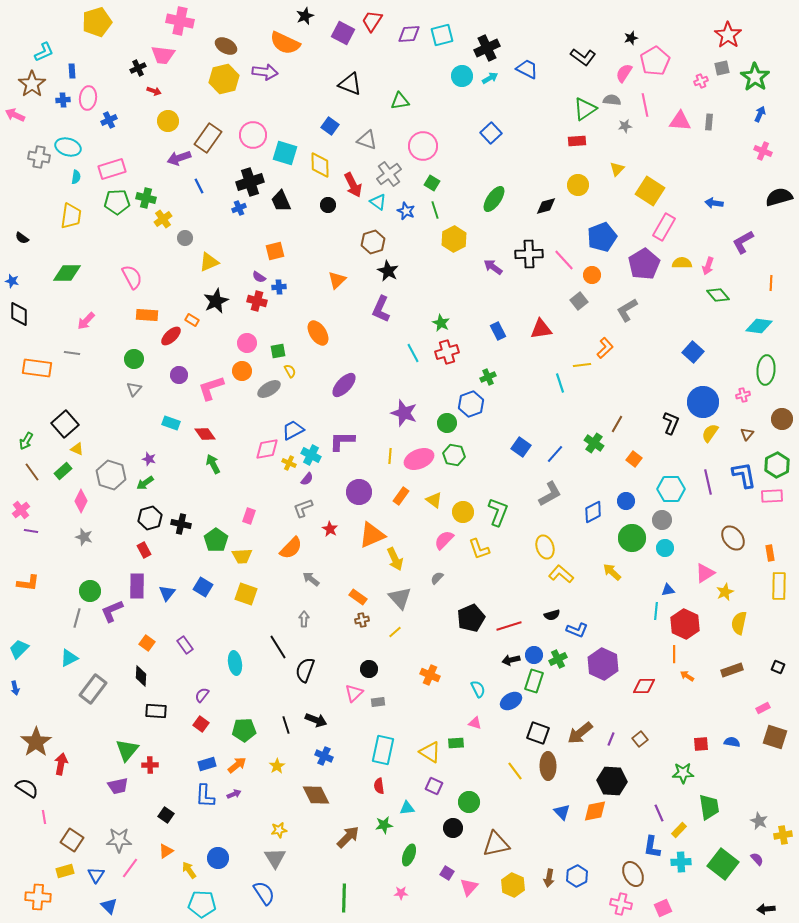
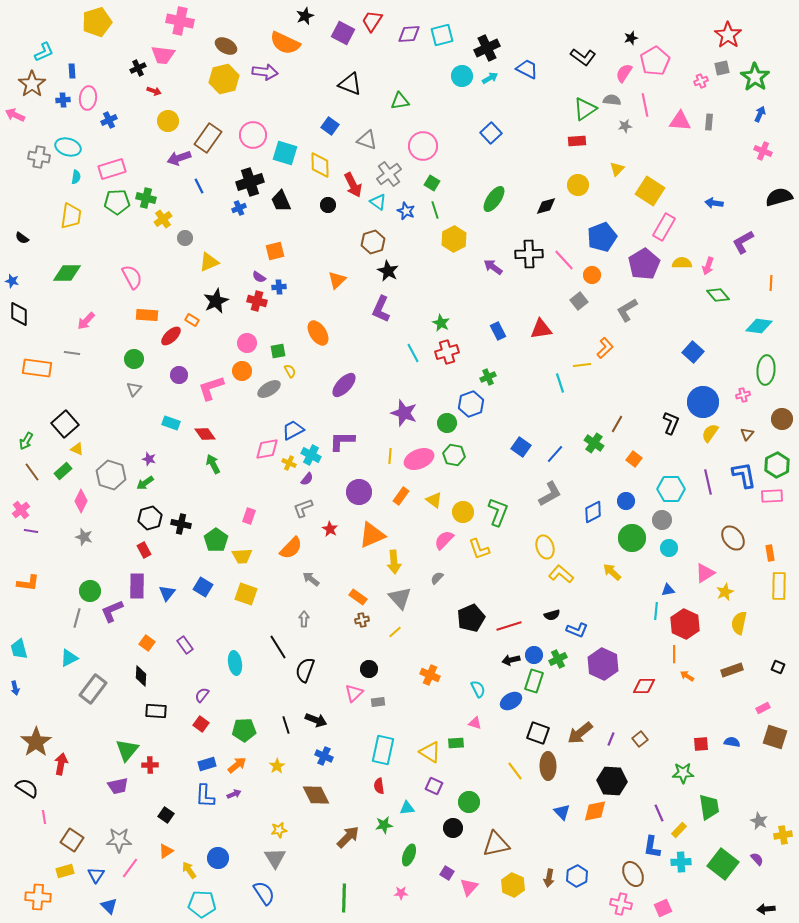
cyan circle at (665, 548): moved 4 px right
yellow arrow at (395, 559): moved 1 px left, 3 px down; rotated 20 degrees clockwise
cyan trapezoid at (19, 649): rotated 60 degrees counterclockwise
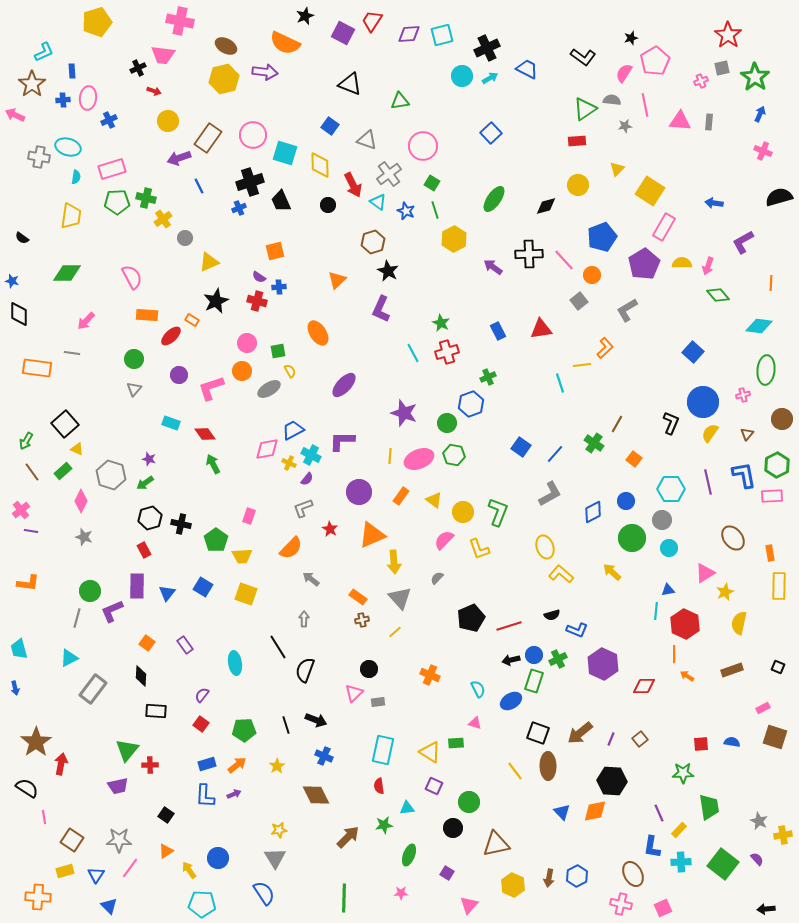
pink triangle at (469, 887): moved 18 px down
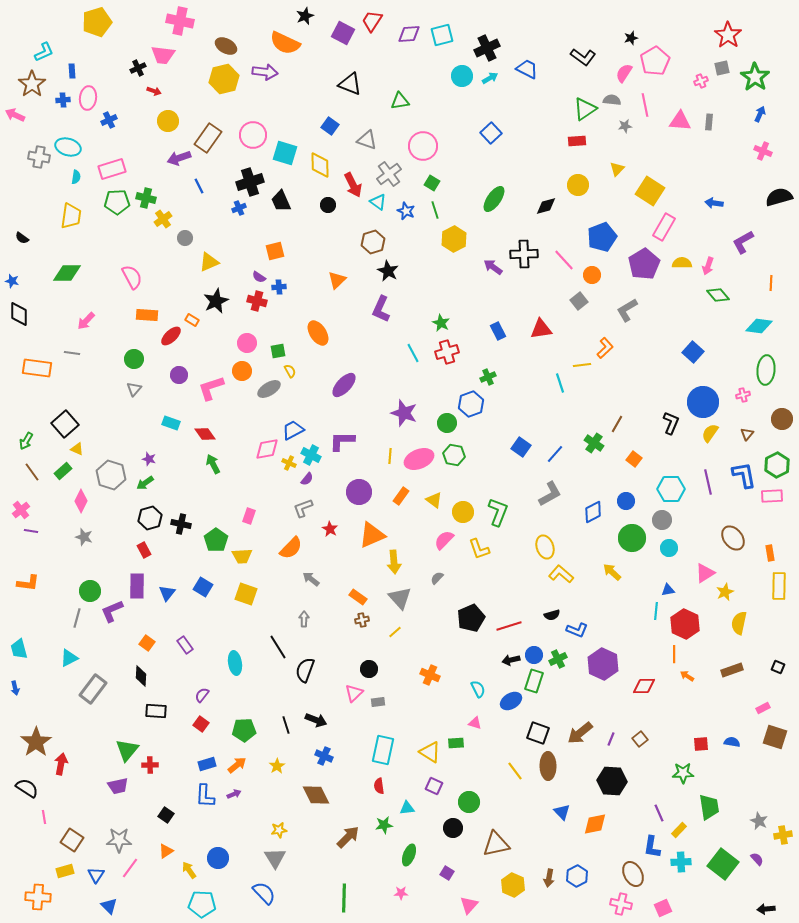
black cross at (529, 254): moved 5 px left
orange diamond at (595, 811): moved 13 px down
blue semicircle at (264, 893): rotated 10 degrees counterclockwise
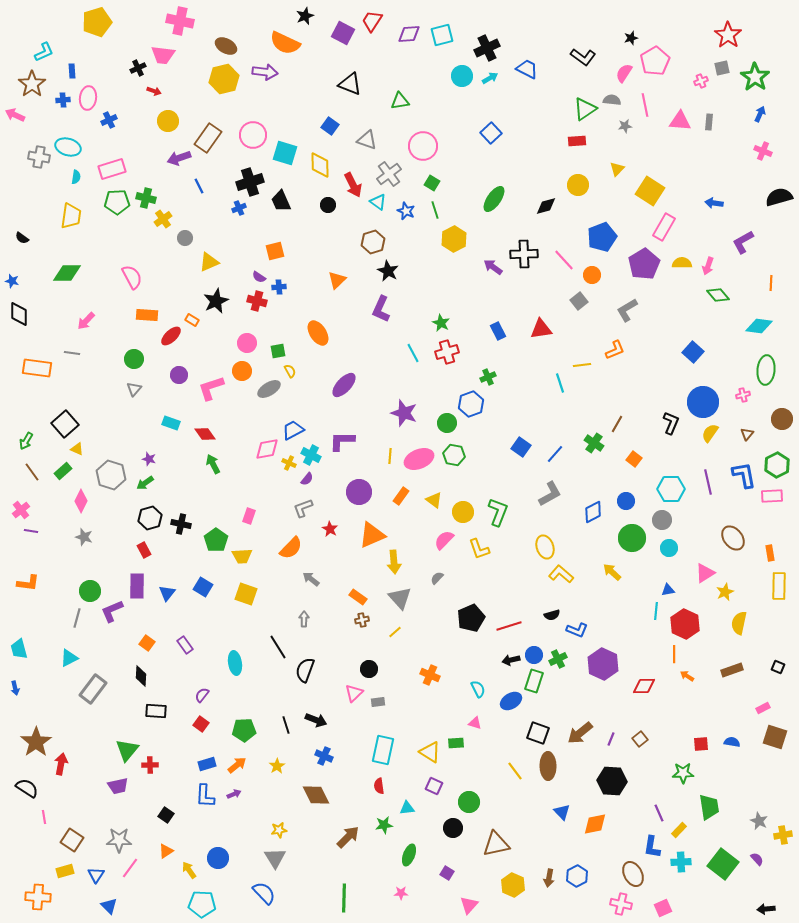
orange L-shape at (605, 348): moved 10 px right, 2 px down; rotated 20 degrees clockwise
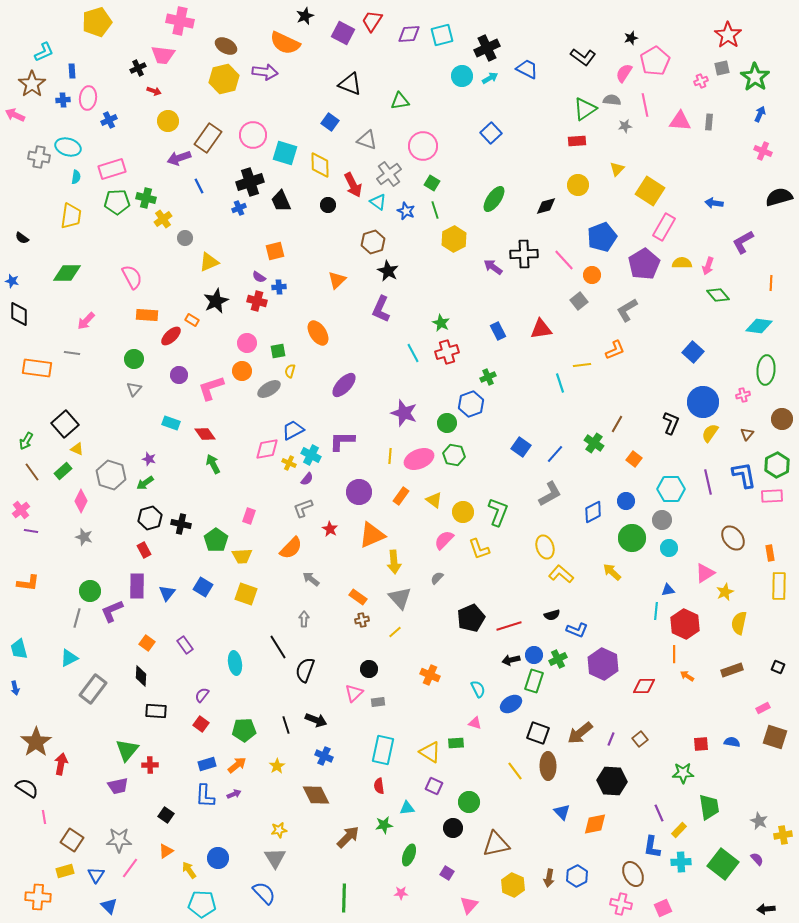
blue square at (330, 126): moved 4 px up
yellow semicircle at (290, 371): rotated 136 degrees counterclockwise
blue ellipse at (511, 701): moved 3 px down
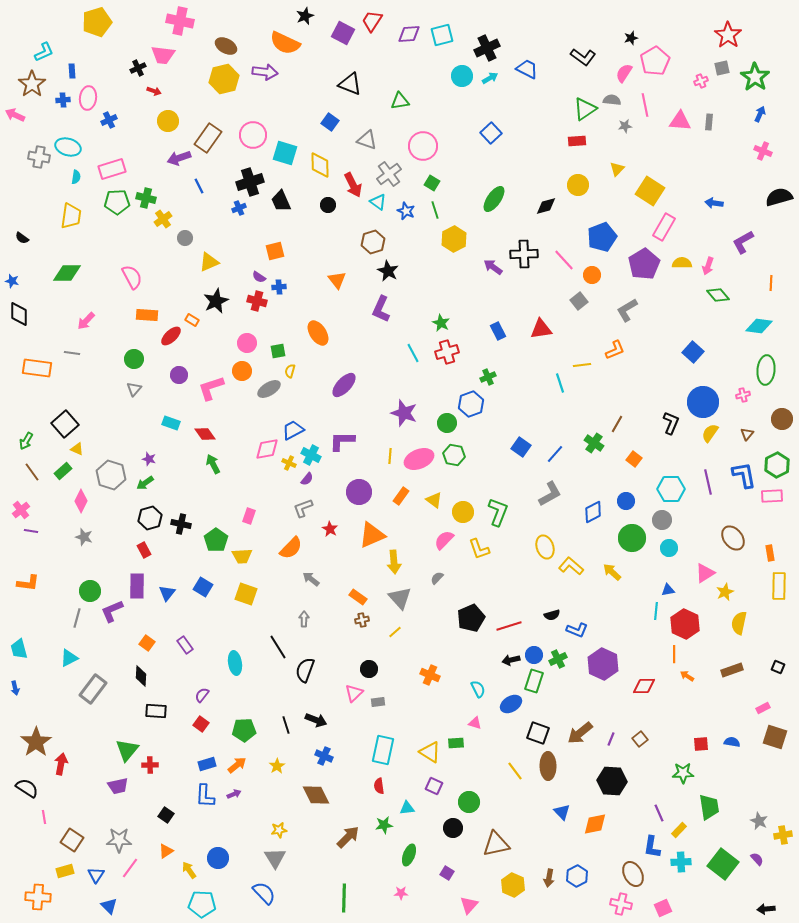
orange triangle at (337, 280): rotated 24 degrees counterclockwise
yellow L-shape at (561, 574): moved 10 px right, 8 px up
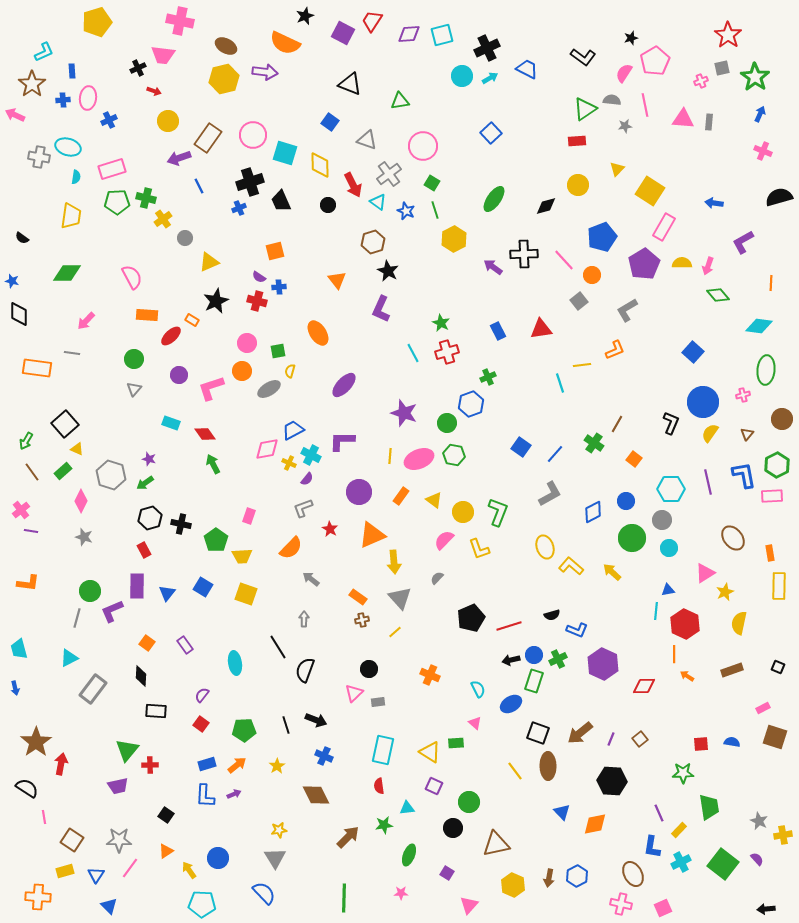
pink triangle at (680, 121): moved 3 px right, 2 px up
pink triangle at (475, 723): rotated 24 degrees clockwise
cyan cross at (681, 862): rotated 24 degrees counterclockwise
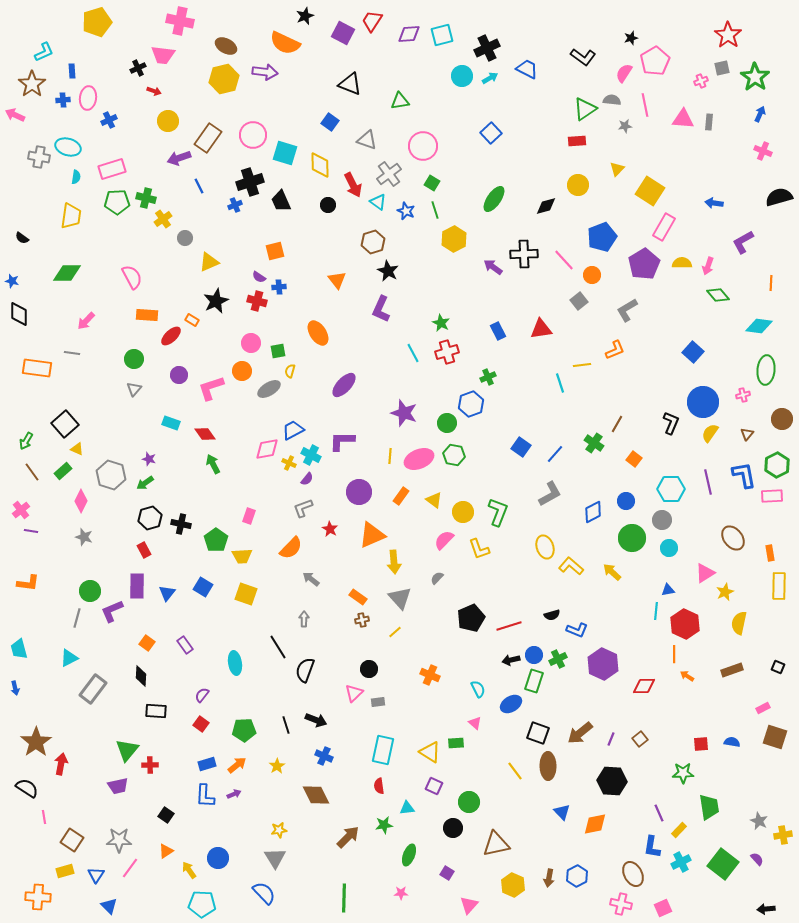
blue cross at (239, 208): moved 4 px left, 3 px up
pink circle at (247, 343): moved 4 px right
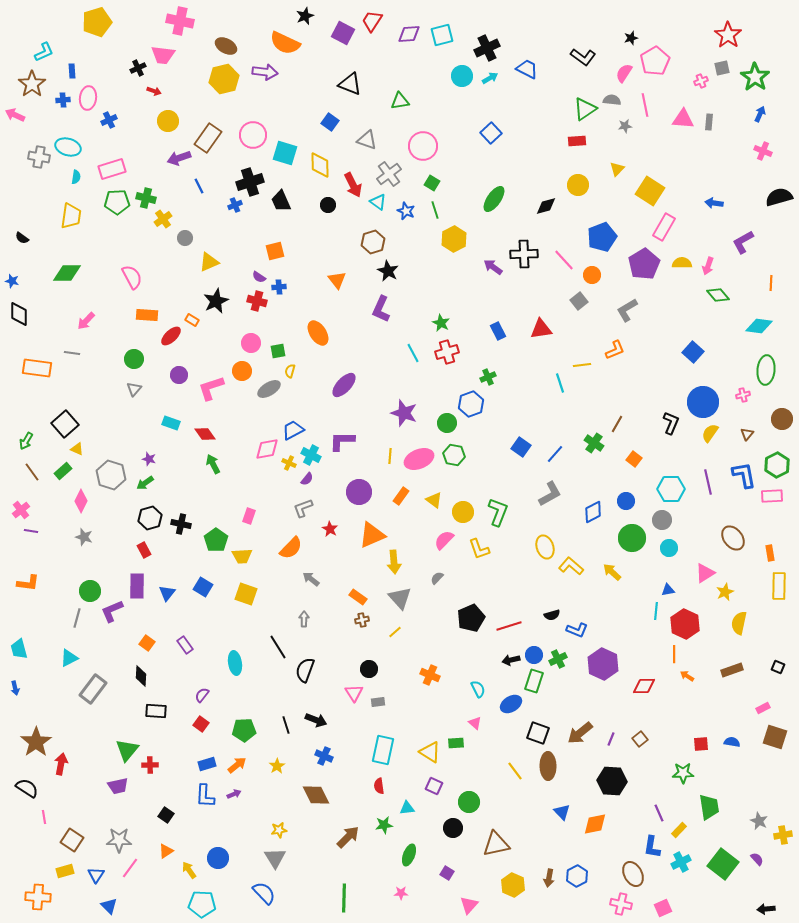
pink triangle at (354, 693): rotated 18 degrees counterclockwise
